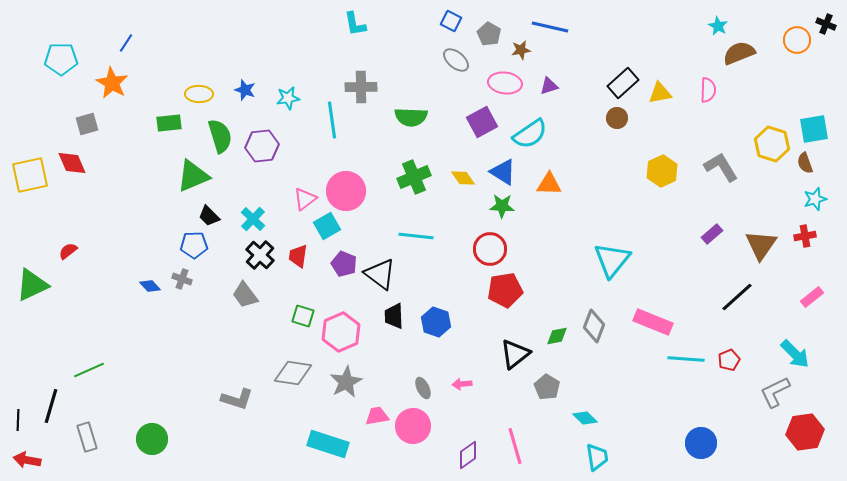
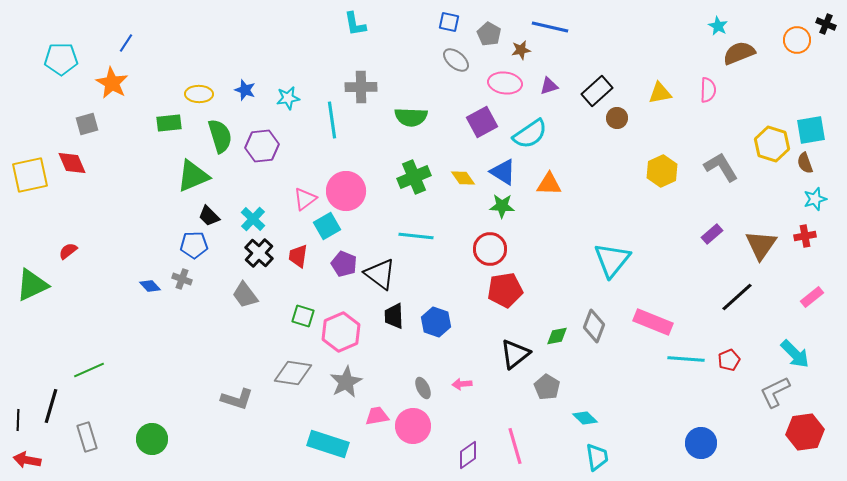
blue square at (451, 21): moved 2 px left, 1 px down; rotated 15 degrees counterclockwise
black rectangle at (623, 83): moved 26 px left, 8 px down
cyan square at (814, 129): moved 3 px left, 1 px down
black cross at (260, 255): moved 1 px left, 2 px up
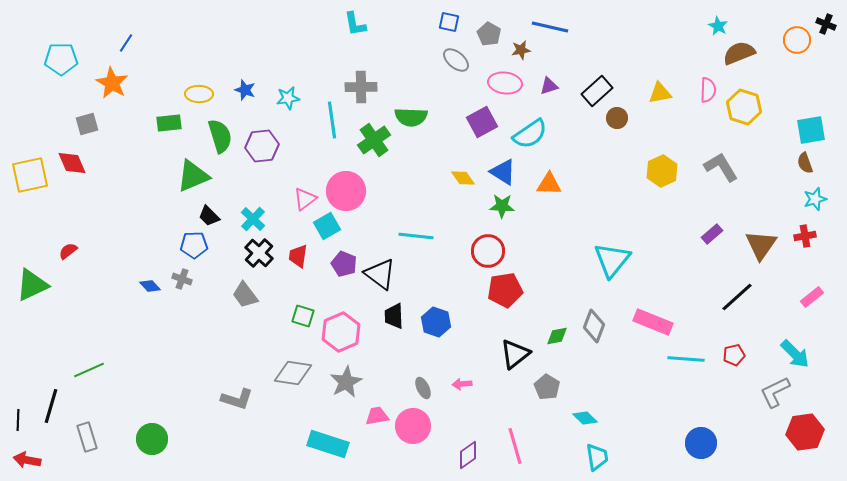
yellow hexagon at (772, 144): moved 28 px left, 37 px up
green cross at (414, 177): moved 40 px left, 37 px up; rotated 12 degrees counterclockwise
red circle at (490, 249): moved 2 px left, 2 px down
red pentagon at (729, 360): moved 5 px right, 5 px up; rotated 10 degrees clockwise
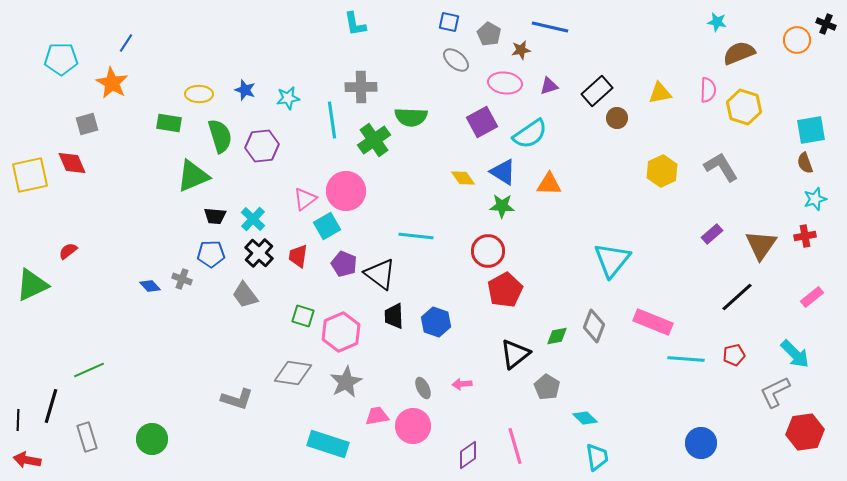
cyan star at (718, 26): moved 1 px left, 4 px up; rotated 18 degrees counterclockwise
green rectangle at (169, 123): rotated 15 degrees clockwise
black trapezoid at (209, 216): moved 6 px right; rotated 40 degrees counterclockwise
blue pentagon at (194, 245): moved 17 px right, 9 px down
red pentagon at (505, 290): rotated 20 degrees counterclockwise
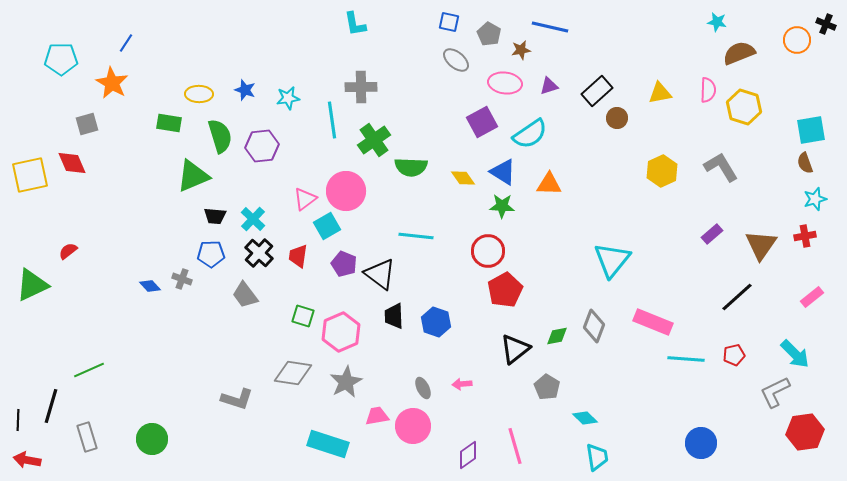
green semicircle at (411, 117): moved 50 px down
black triangle at (515, 354): moved 5 px up
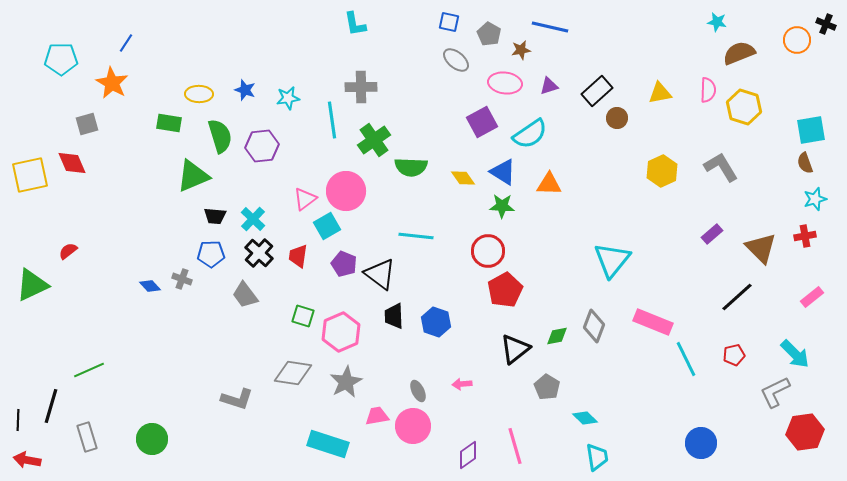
brown triangle at (761, 245): moved 3 px down; rotated 20 degrees counterclockwise
cyan line at (686, 359): rotated 60 degrees clockwise
gray ellipse at (423, 388): moved 5 px left, 3 px down
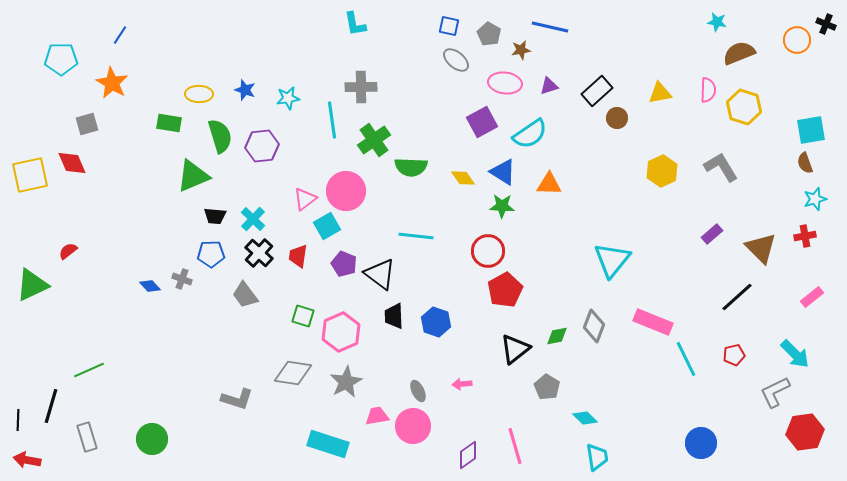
blue square at (449, 22): moved 4 px down
blue line at (126, 43): moved 6 px left, 8 px up
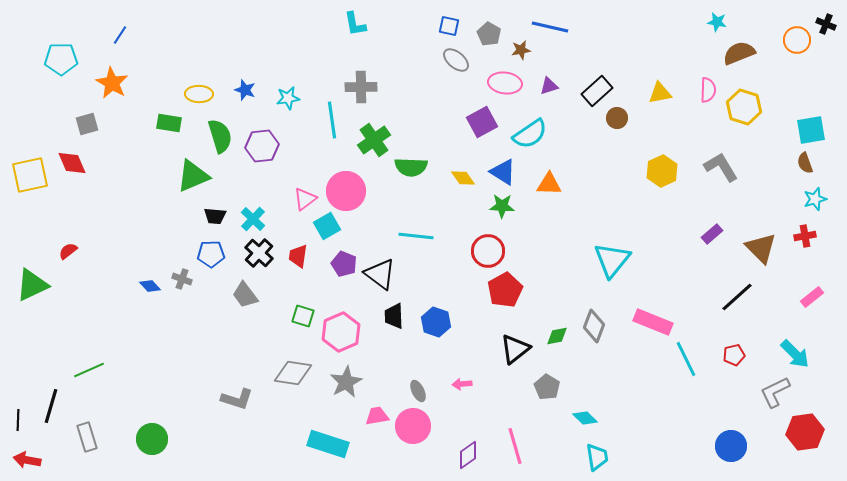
blue circle at (701, 443): moved 30 px right, 3 px down
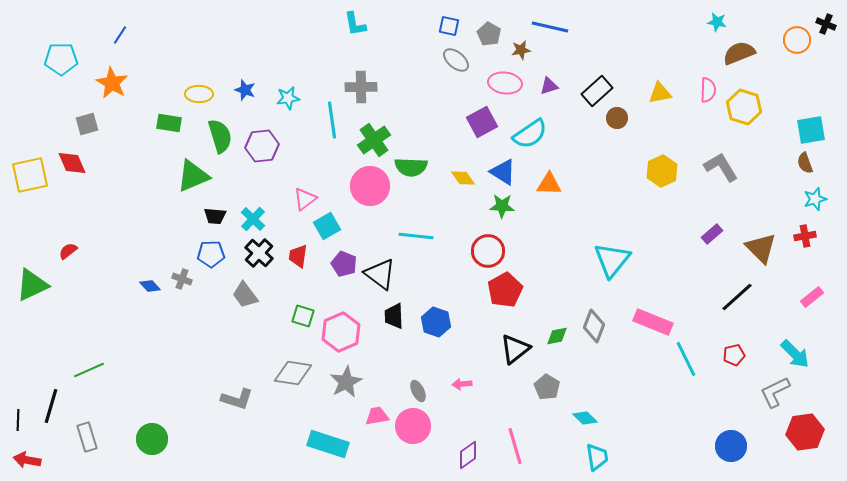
pink circle at (346, 191): moved 24 px right, 5 px up
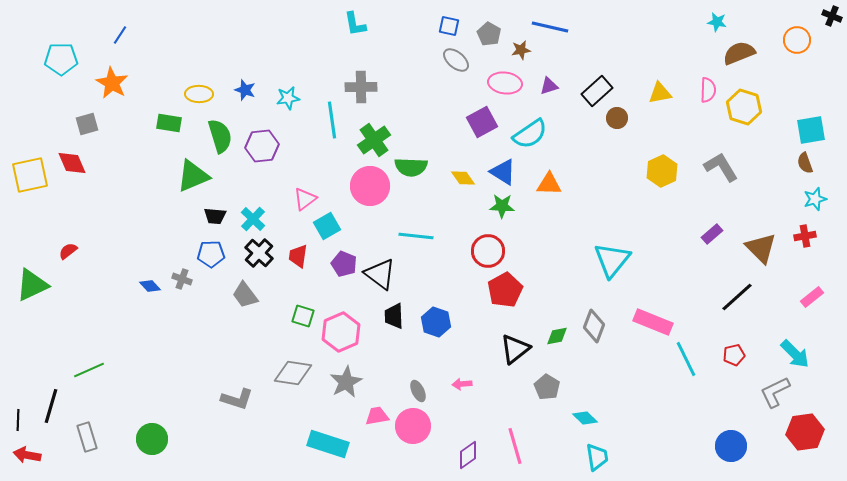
black cross at (826, 24): moved 6 px right, 8 px up
red arrow at (27, 460): moved 5 px up
